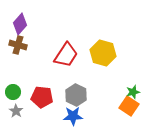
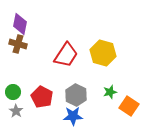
purple diamond: rotated 30 degrees counterclockwise
brown cross: moved 1 px up
green star: moved 23 px left
red pentagon: rotated 20 degrees clockwise
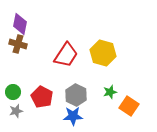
gray star: rotated 24 degrees clockwise
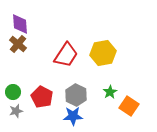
purple diamond: rotated 15 degrees counterclockwise
brown cross: rotated 24 degrees clockwise
yellow hexagon: rotated 25 degrees counterclockwise
green star: rotated 16 degrees counterclockwise
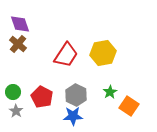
purple diamond: rotated 15 degrees counterclockwise
gray star: rotated 24 degrees counterclockwise
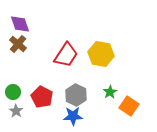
yellow hexagon: moved 2 px left, 1 px down; rotated 20 degrees clockwise
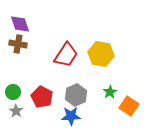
brown cross: rotated 30 degrees counterclockwise
gray hexagon: rotated 10 degrees clockwise
blue star: moved 2 px left
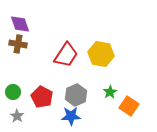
gray star: moved 1 px right, 5 px down
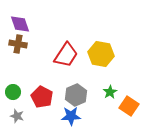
gray star: rotated 16 degrees counterclockwise
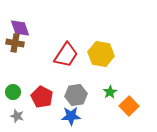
purple diamond: moved 4 px down
brown cross: moved 3 px left, 1 px up
gray hexagon: rotated 15 degrees clockwise
orange square: rotated 12 degrees clockwise
